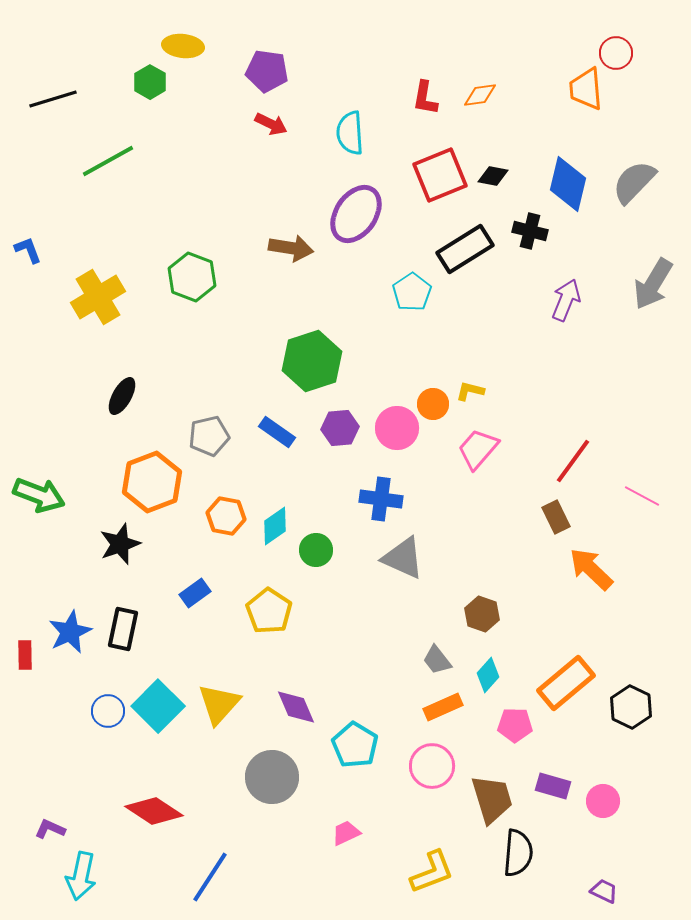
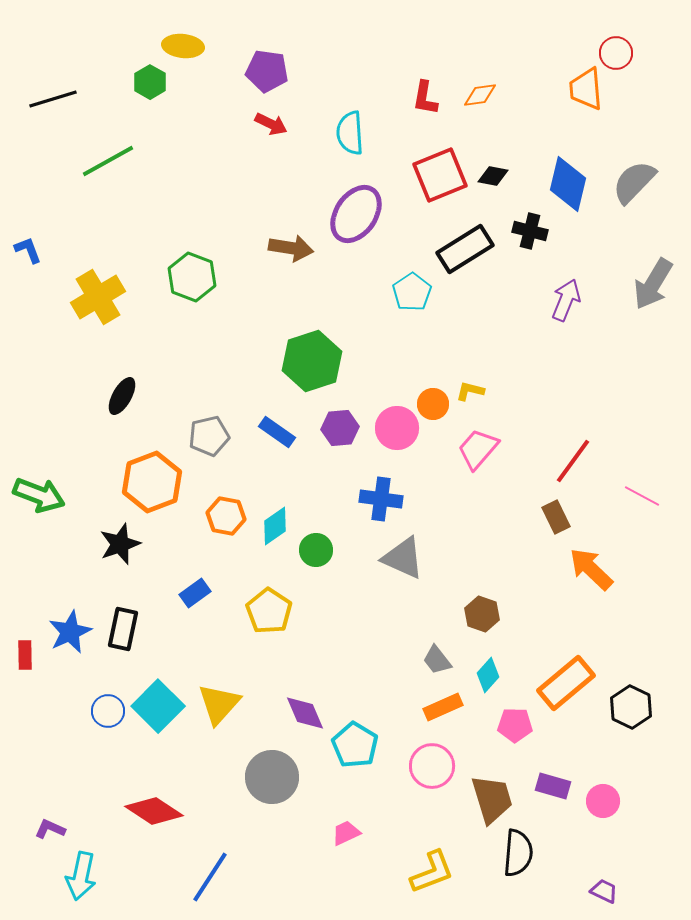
purple diamond at (296, 707): moved 9 px right, 6 px down
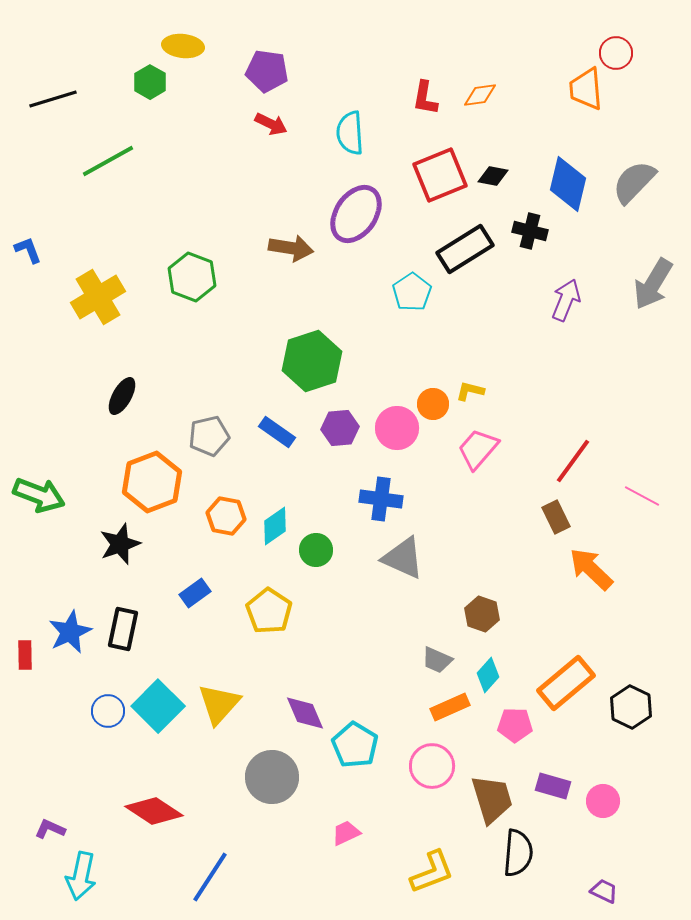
gray trapezoid at (437, 660): rotated 28 degrees counterclockwise
orange rectangle at (443, 707): moved 7 px right
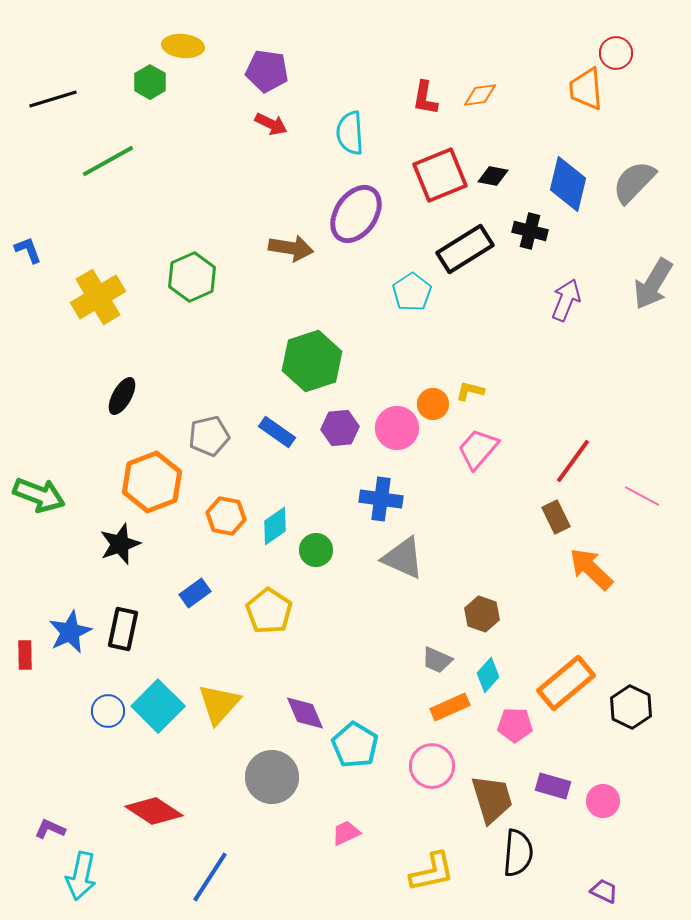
green hexagon at (192, 277): rotated 15 degrees clockwise
yellow L-shape at (432, 872): rotated 9 degrees clockwise
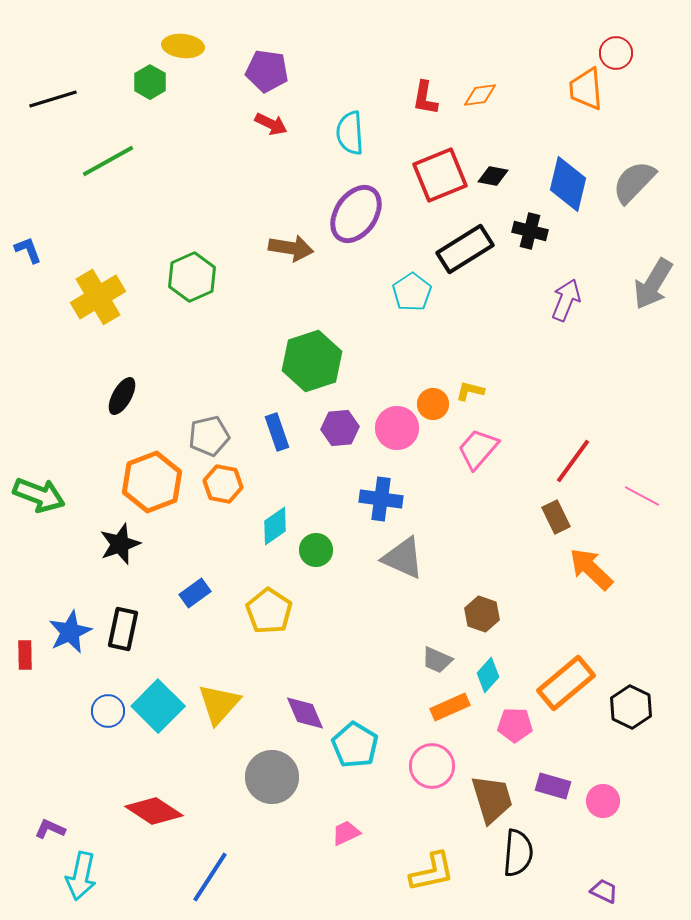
blue rectangle at (277, 432): rotated 36 degrees clockwise
orange hexagon at (226, 516): moved 3 px left, 32 px up
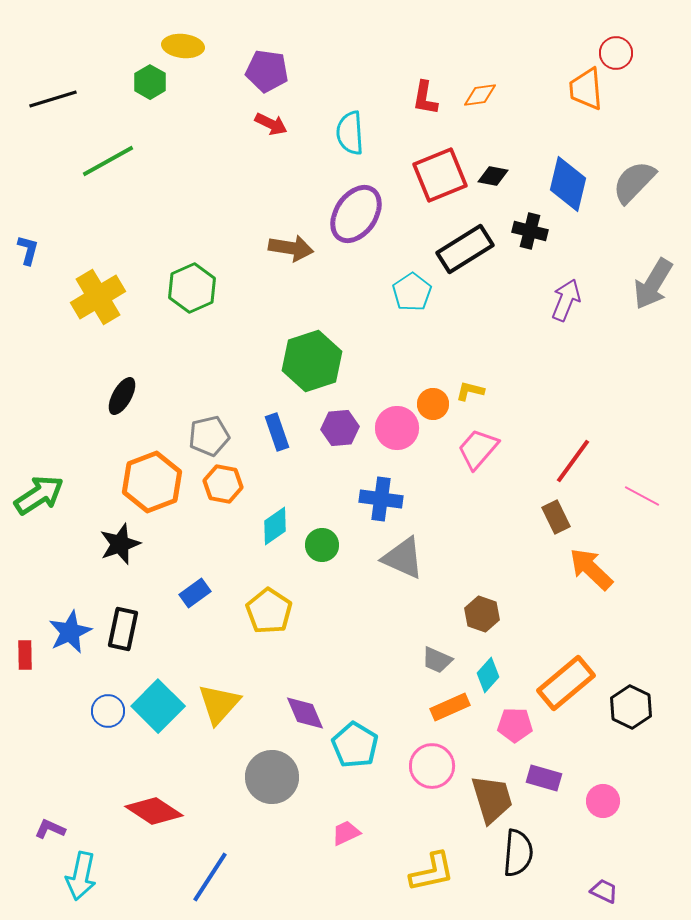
blue L-shape at (28, 250): rotated 36 degrees clockwise
green hexagon at (192, 277): moved 11 px down
green arrow at (39, 495): rotated 54 degrees counterclockwise
green circle at (316, 550): moved 6 px right, 5 px up
purple rectangle at (553, 786): moved 9 px left, 8 px up
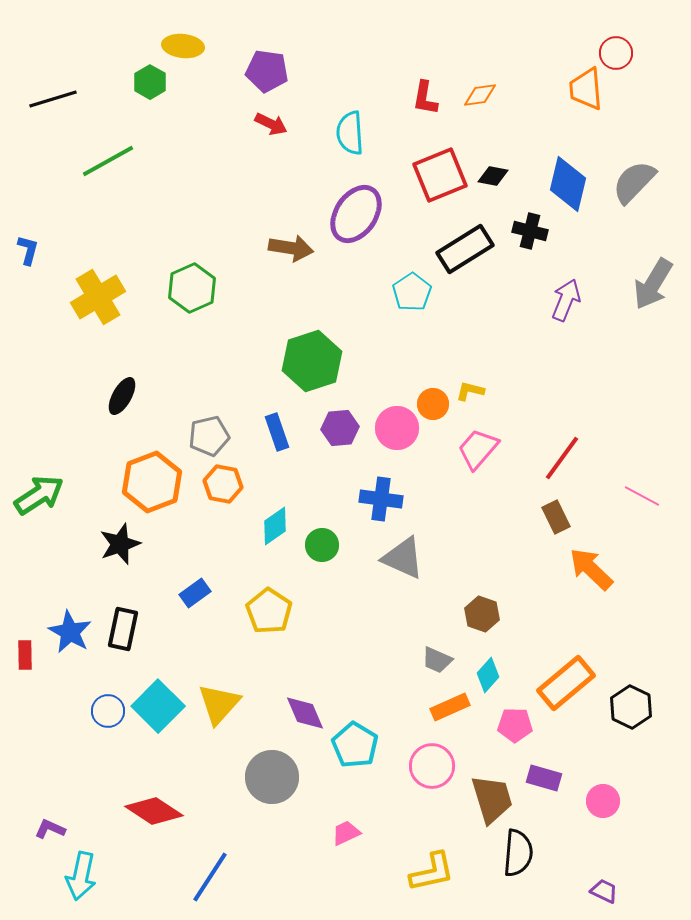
red line at (573, 461): moved 11 px left, 3 px up
blue star at (70, 632): rotated 18 degrees counterclockwise
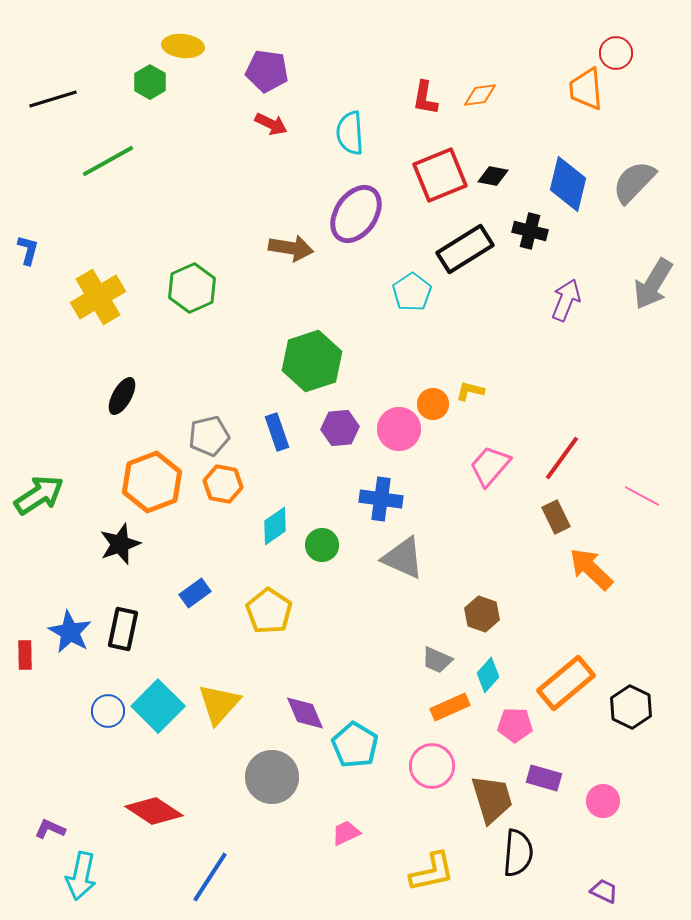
pink circle at (397, 428): moved 2 px right, 1 px down
pink trapezoid at (478, 449): moved 12 px right, 17 px down
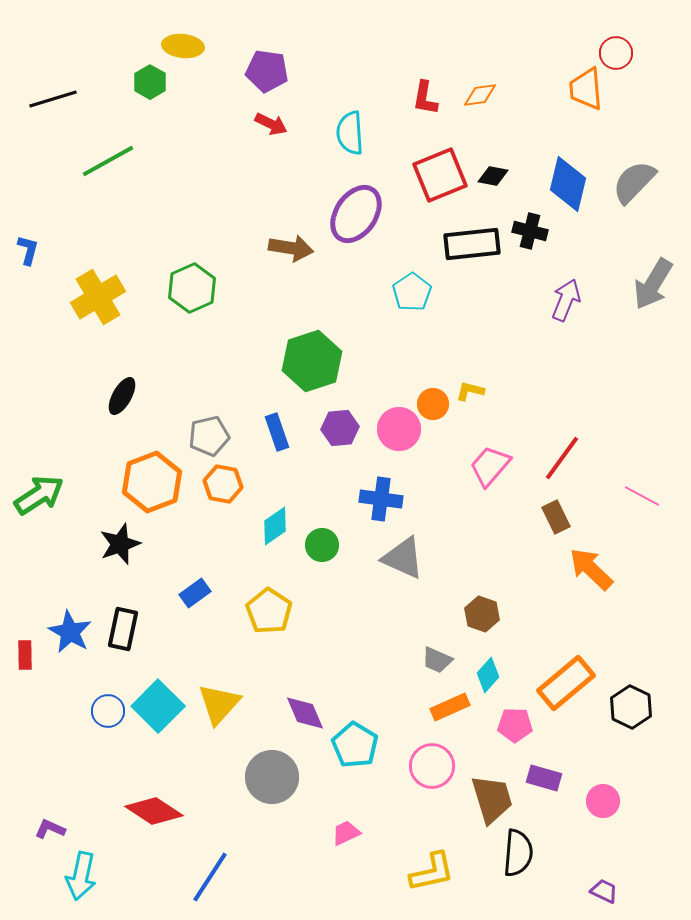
black rectangle at (465, 249): moved 7 px right, 5 px up; rotated 26 degrees clockwise
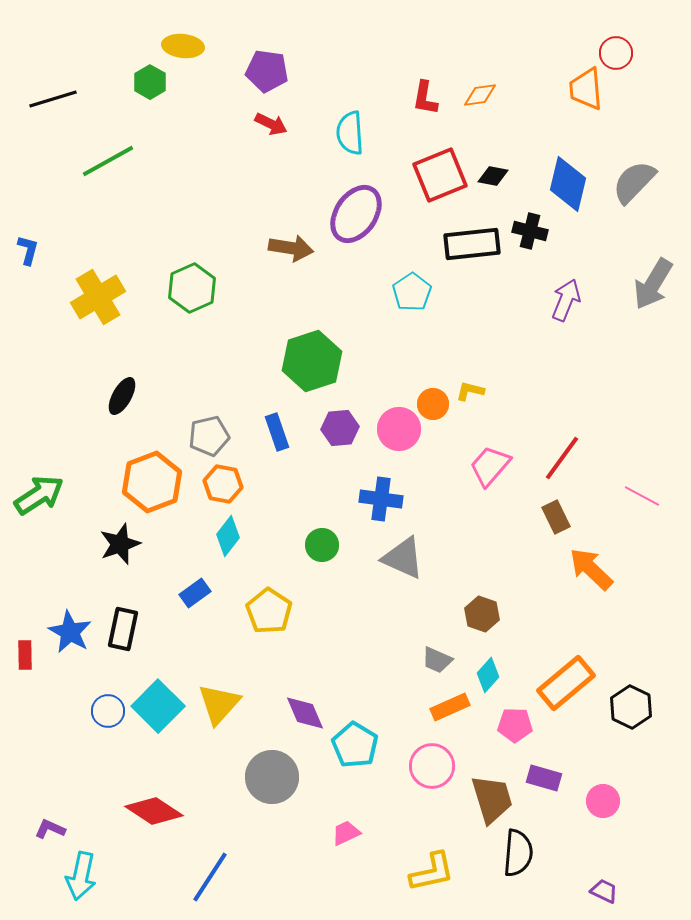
cyan diamond at (275, 526): moved 47 px left, 10 px down; rotated 18 degrees counterclockwise
